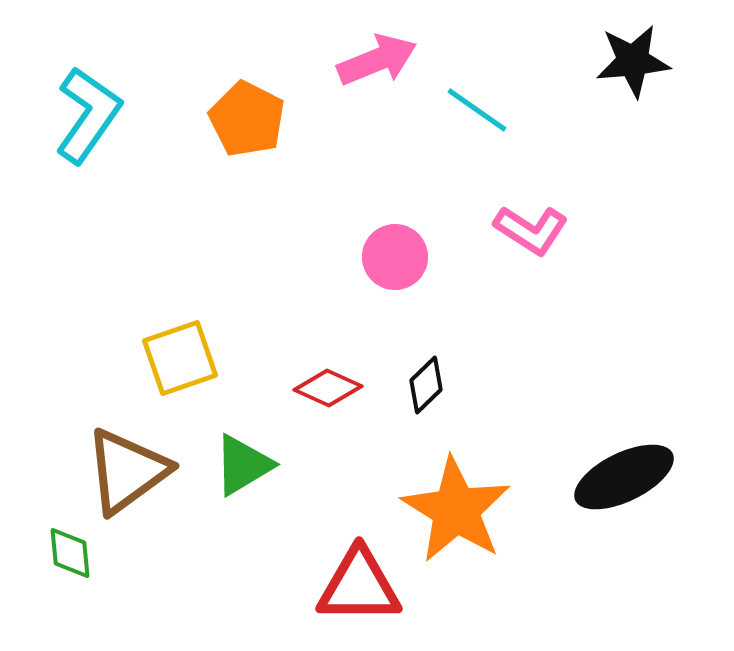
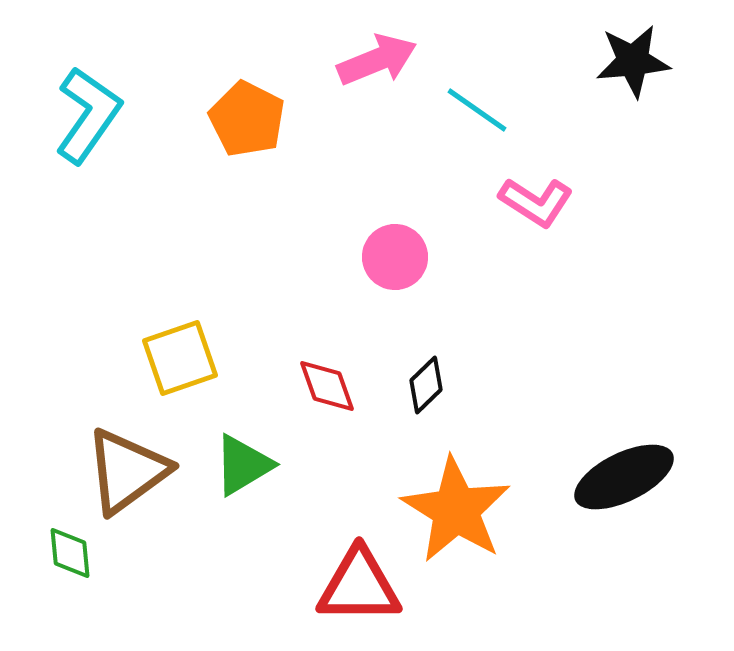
pink L-shape: moved 5 px right, 28 px up
red diamond: moved 1 px left, 2 px up; rotated 46 degrees clockwise
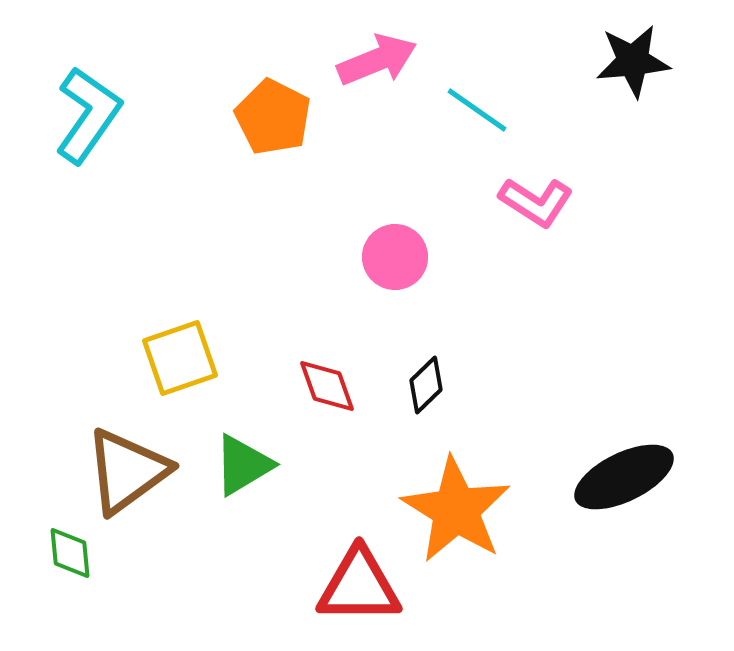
orange pentagon: moved 26 px right, 2 px up
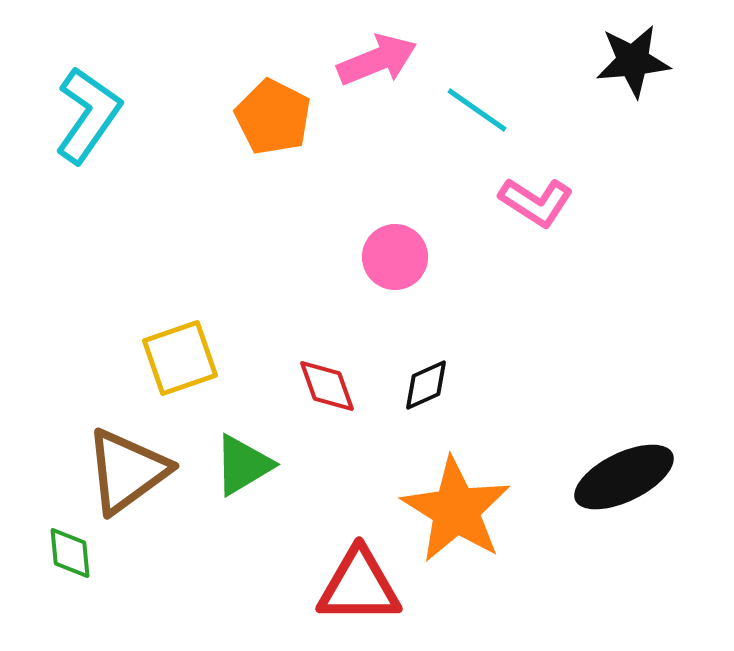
black diamond: rotated 20 degrees clockwise
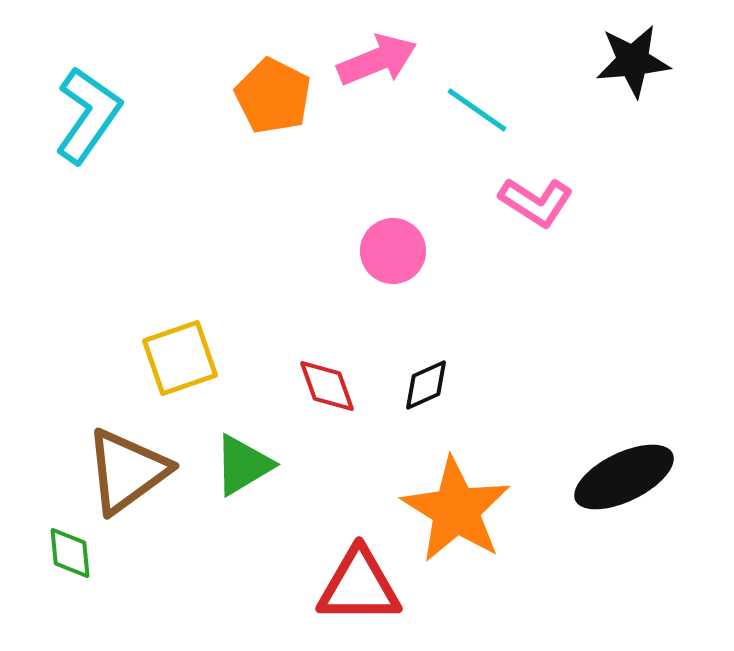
orange pentagon: moved 21 px up
pink circle: moved 2 px left, 6 px up
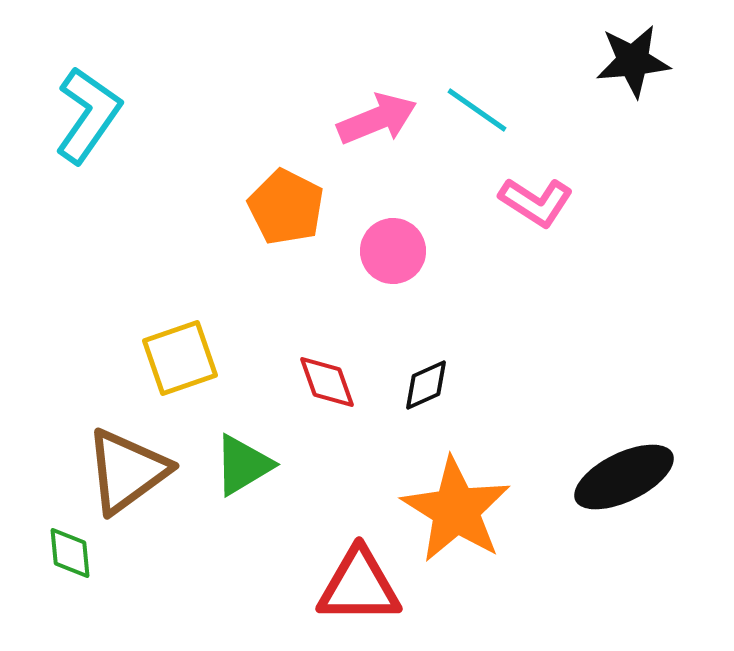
pink arrow: moved 59 px down
orange pentagon: moved 13 px right, 111 px down
red diamond: moved 4 px up
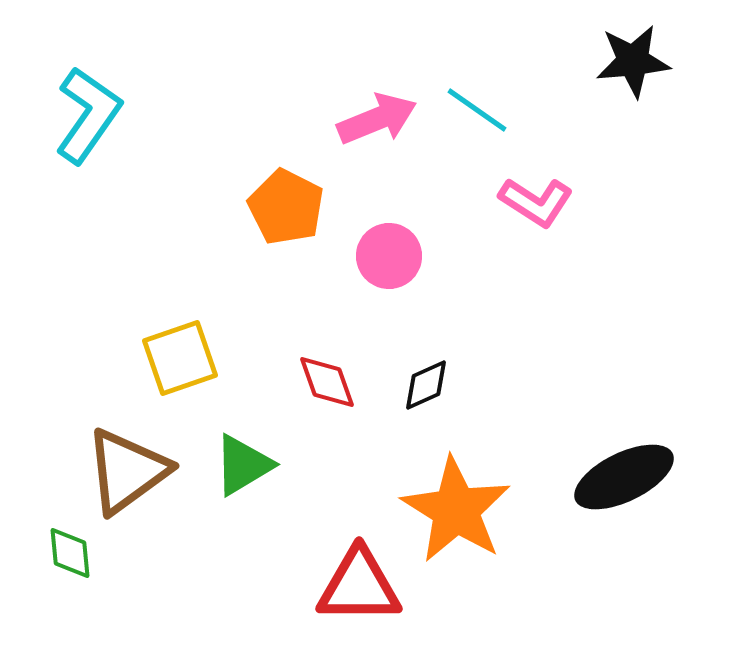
pink circle: moved 4 px left, 5 px down
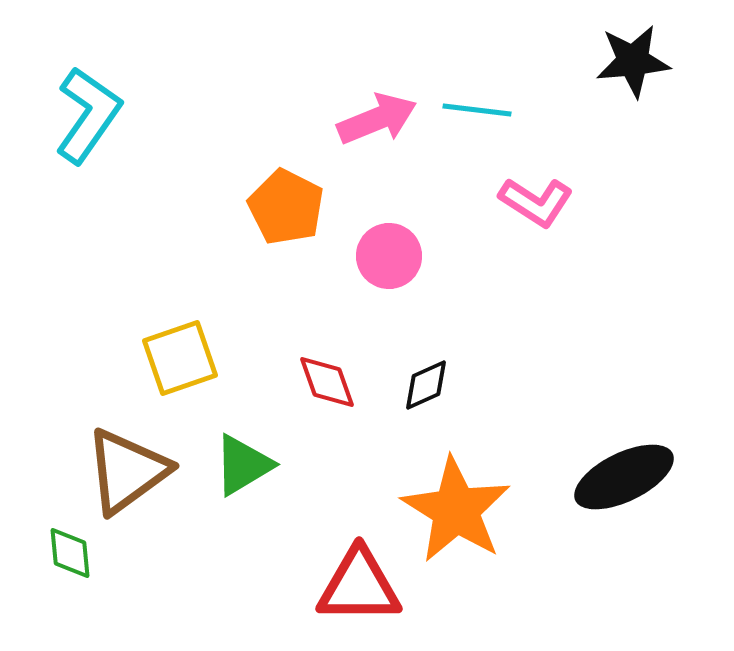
cyan line: rotated 28 degrees counterclockwise
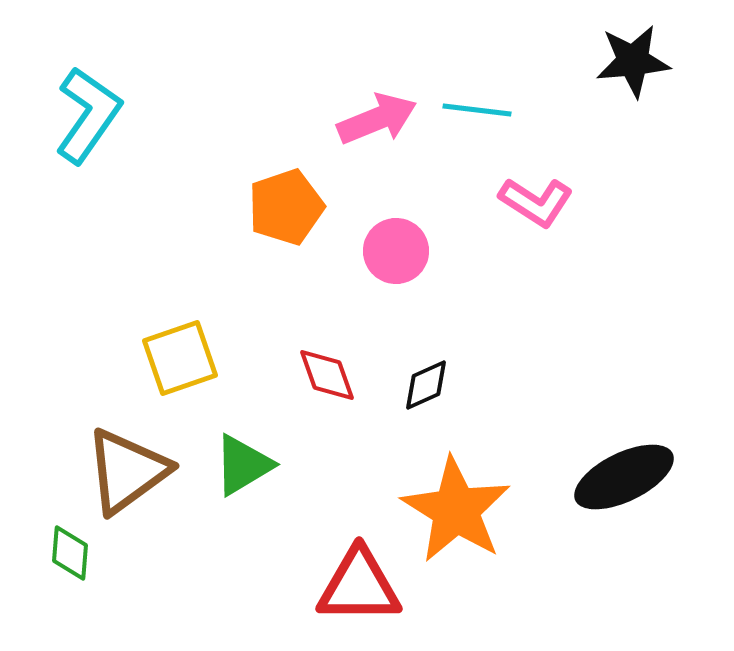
orange pentagon: rotated 26 degrees clockwise
pink circle: moved 7 px right, 5 px up
red diamond: moved 7 px up
green diamond: rotated 10 degrees clockwise
